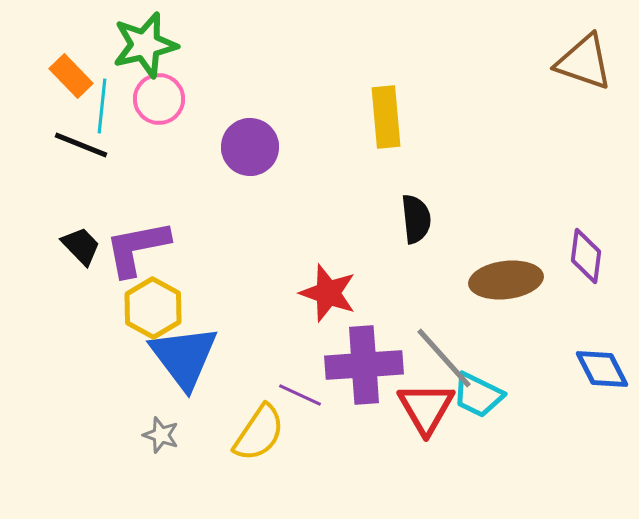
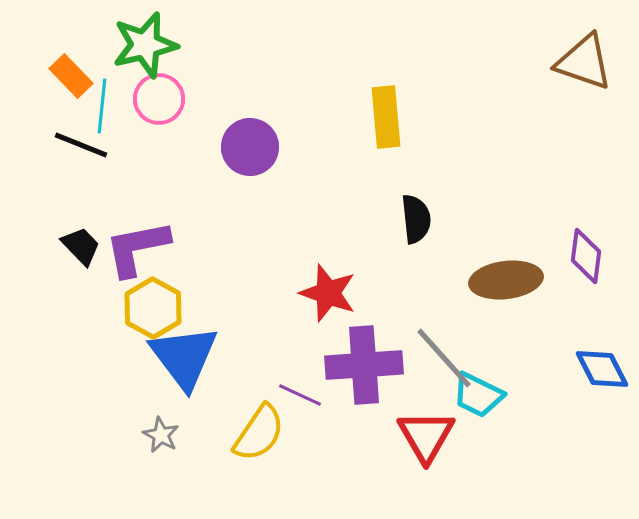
red triangle: moved 28 px down
gray star: rotated 9 degrees clockwise
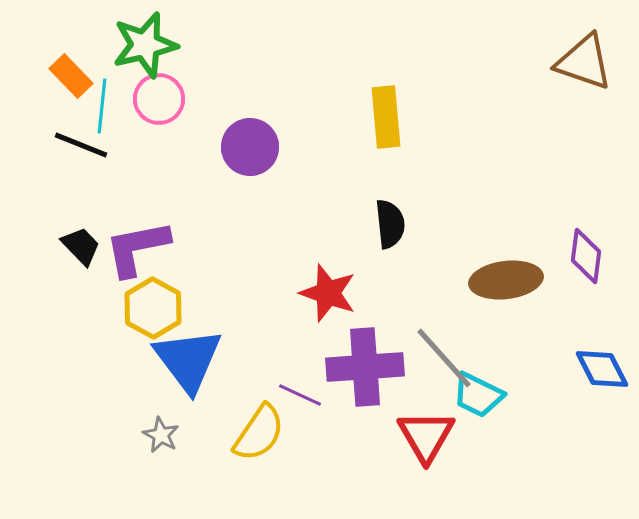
black semicircle: moved 26 px left, 5 px down
blue triangle: moved 4 px right, 3 px down
purple cross: moved 1 px right, 2 px down
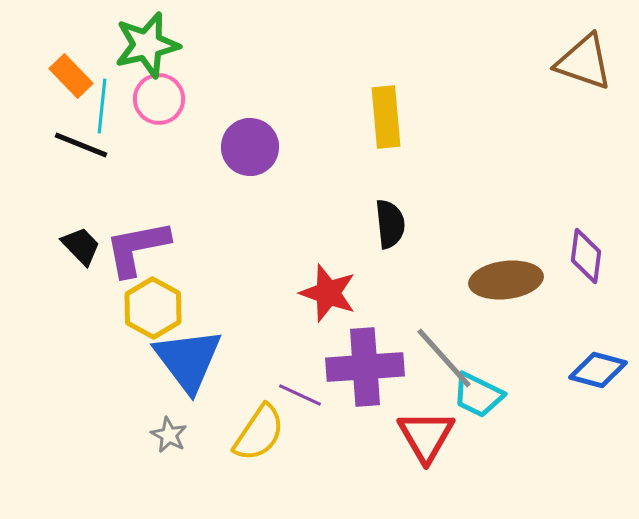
green star: moved 2 px right
blue diamond: moved 4 px left, 1 px down; rotated 48 degrees counterclockwise
gray star: moved 8 px right
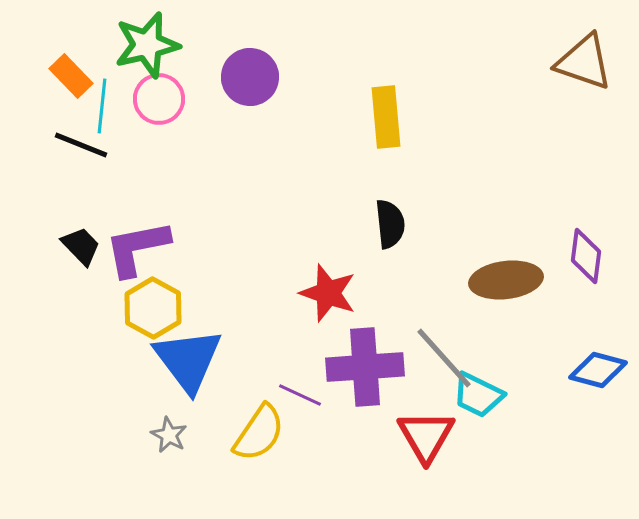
purple circle: moved 70 px up
